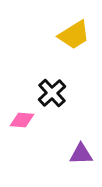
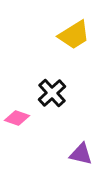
pink diamond: moved 5 px left, 2 px up; rotated 15 degrees clockwise
purple triangle: rotated 15 degrees clockwise
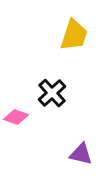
yellow trapezoid: rotated 40 degrees counterclockwise
pink diamond: moved 1 px left, 1 px up
